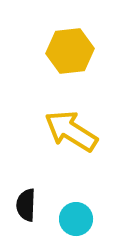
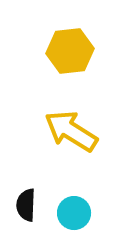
cyan circle: moved 2 px left, 6 px up
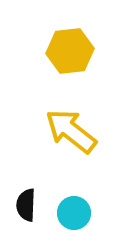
yellow arrow: rotated 6 degrees clockwise
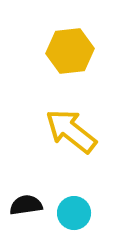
black semicircle: rotated 80 degrees clockwise
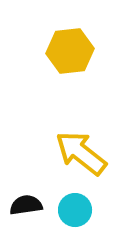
yellow arrow: moved 10 px right, 22 px down
cyan circle: moved 1 px right, 3 px up
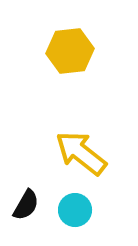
black semicircle: rotated 128 degrees clockwise
